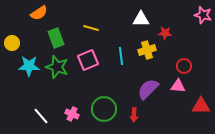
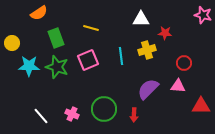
red circle: moved 3 px up
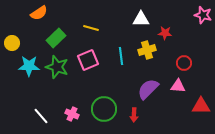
green rectangle: rotated 66 degrees clockwise
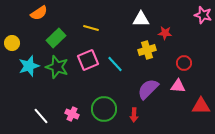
cyan line: moved 6 px left, 8 px down; rotated 36 degrees counterclockwise
cyan star: rotated 20 degrees counterclockwise
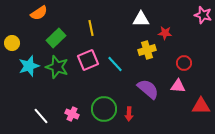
yellow line: rotated 63 degrees clockwise
purple semicircle: rotated 85 degrees clockwise
red arrow: moved 5 px left, 1 px up
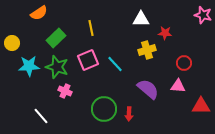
cyan star: rotated 15 degrees clockwise
pink cross: moved 7 px left, 23 px up
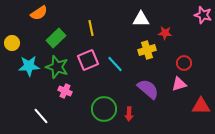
pink triangle: moved 1 px right, 2 px up; rotated 21 degrees counterclockwise
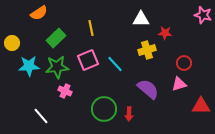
green star: rotated 25 degrees counterclockwise
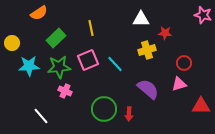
green star: moved 2 px right
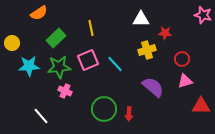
red circle: moved 2 px left, 4 px up
pink triangle: moved 6 px right, 3 px up
purple semicircle: moved 5 px right, 2 px up
